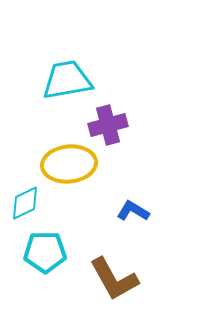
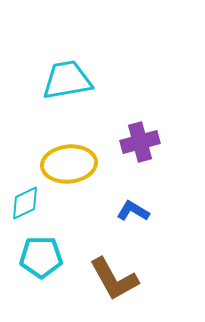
purple cross: moved 32 px right, 17 px down
cyan pentagon: moved 4 px left, 5 px down
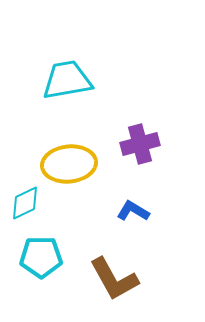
purple cross: moved 2 px down
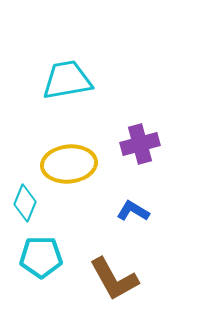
cyan diamond: rotated 42 degrees counterclockwise
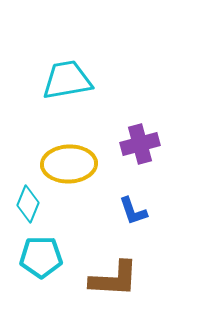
yellow ellipse: rotated 4 degrees clockwise
cyan diamond: moved 3 px right, 1 px down
blue L-shape: rotated 140 degrees counterclockwise
brown L-shape: rotated 58 degrees counterclockwise
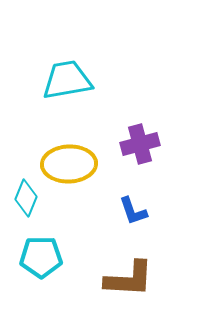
cyan diamond: moved 2 px left, 6 px up
brown L-shape: moved 15 px right
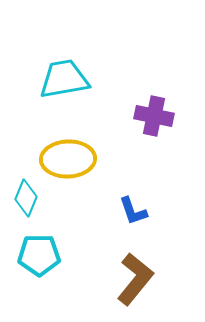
cyan trapezoid: moved 3 px left, 1 px up
purple cross: moved 14 px right, 28 px up; rotated 27 degrees clockwise
yellow ellipse: moved 1 px left, 5 px up
cyan pentagon: moved 2 px left, 2 px up
brown L-shape: moved 6 px right; rotated 54 degrees counterclockwise
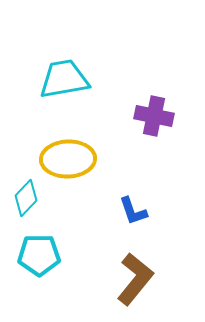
cyan diamond: rotated 21 degrees clockwise
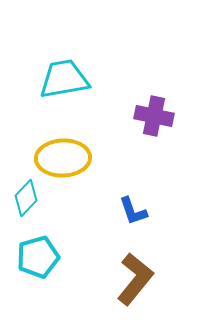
yellow ellipse: moved 5 px left, 1 px up
cyan pentagon: moved 1 px left, 2 px down; rotated 15 degrees counterclockwise
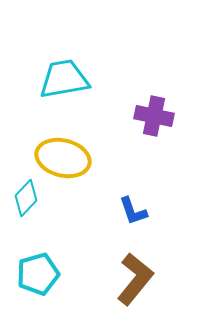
yellow ellipse: rotated 16 degrees clockwise
cyan pentagon: moved 17 px down
